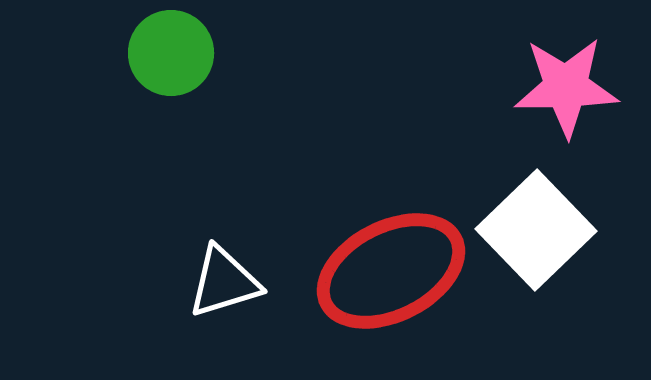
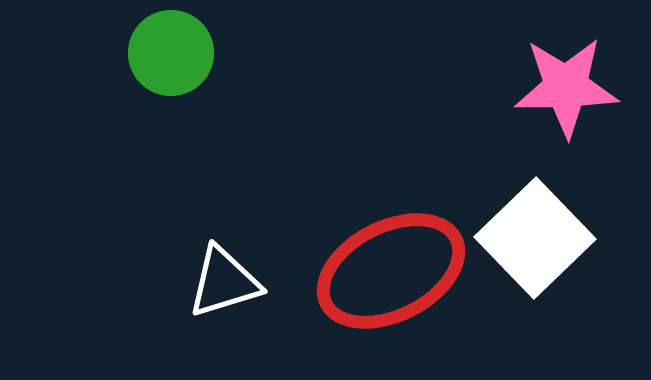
white square: moved 1 px left, 8 px down
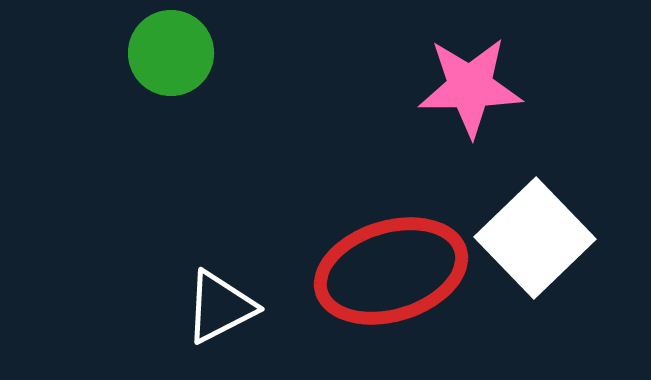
pink star: moved 96 px left
red ellipse: rotated 10 degrees clockwise
white triangle: moved 4 px left, 25 px down; rotated 10 degrees counterclockwise
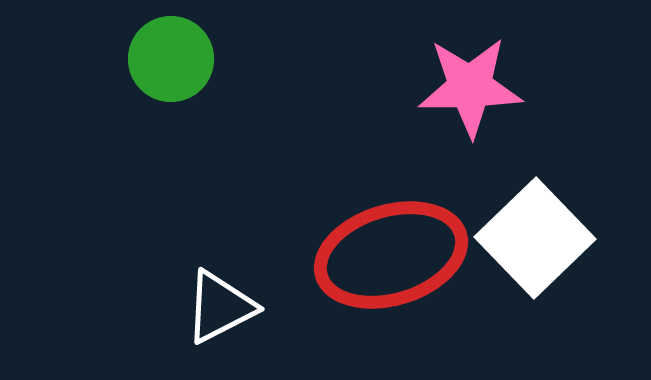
green circle: moved 6 px down
red ellipse: moved 16 px up
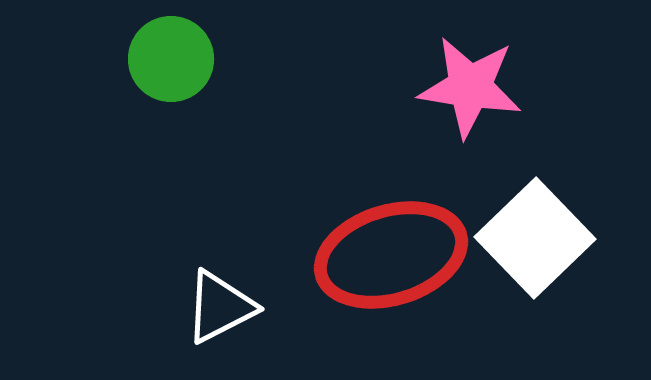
pink star: rotated 10 degrees clockwise
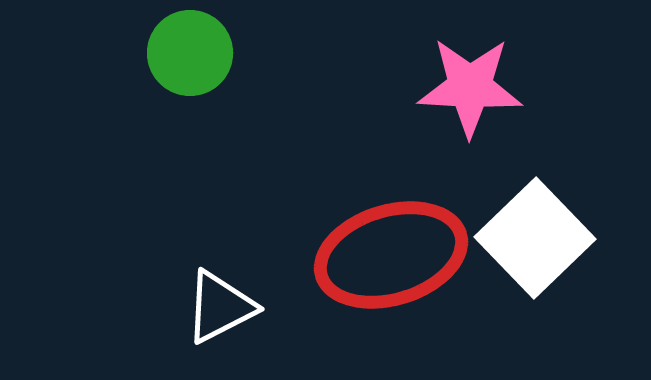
green circle: moved 19 px right, 6 px up
pink star: rotated 6 degrees counterclockwise
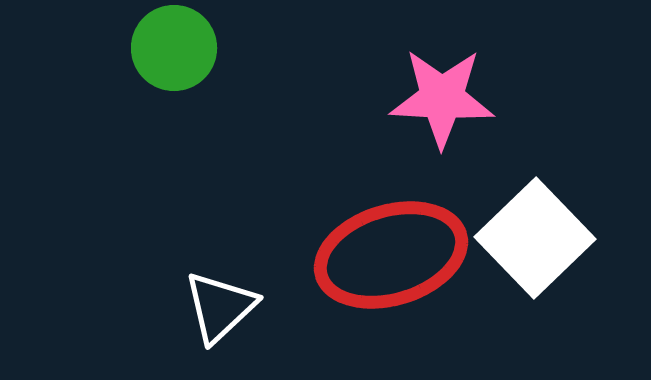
green circle: moved 16 px left, 5 px up
pink star: moved 28 px left, 11 px down
white triangle: rotated 16 degrees counterclockwise
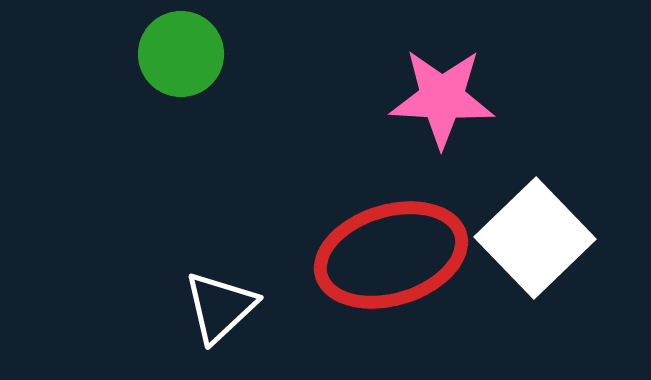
green circle: moved 7 px right, 6 px down
